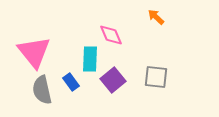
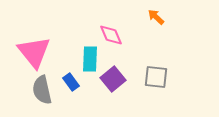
purple square: moved 1 px up
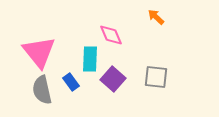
pink triangle: moved 5 px right
purple square: rotated 10 degrees counterclockwise
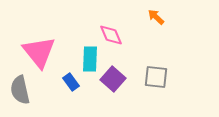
gray semicircle: moved 22 px left
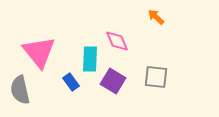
pink diamond: moved 6 px right, 6 px down
purple square: moved 2 px down; rotated 10 degrees counterclockwise
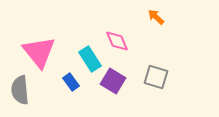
cyan rectangle: rotated 35 degrees counterclockwise
gray square: rotated 10 degrees clockwise
gray semicircle: rotated 8 degrees clockwise
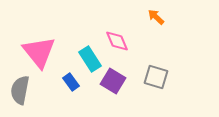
gray semicircle: rotated 16 degrees clockwise
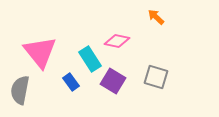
pink diamond: rotated 55 degrees counterclockwise
pink triangle: moved 1 px right
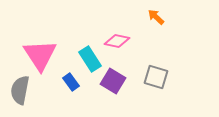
pink triangle: moved 3 px down; rotated 6 degrees clockwise
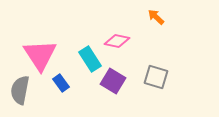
blue rectangle: moved 10 px left, 1 px down
